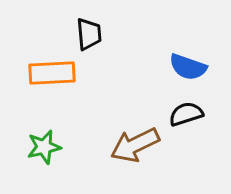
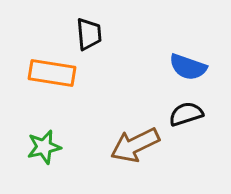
orange rectangle: rotated 12 degrees clockwise
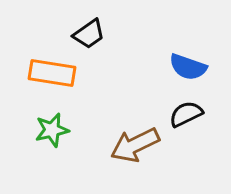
black trapezoid: rotated 60 degrees clockwise
black semicircle: rotated 8 degrees counterclockwise
green star: moved 8 px right, 17 px up
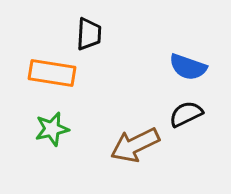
black trapezoid: rotated 52 degrees counterclockwise
green star: moved 1 px up
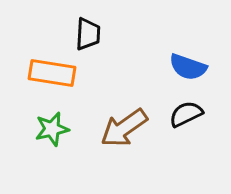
black trapezoid: moved 1 px left
brown arrow: moved 11 px left, 17 px up; rotated 9 degrees counterclockwise
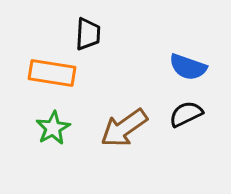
green star: moved 1 px right, 1 px up; rotated 16 degrees counterclockwise
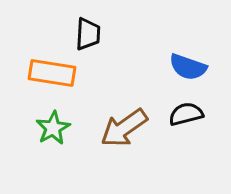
black semicircle: rotated 12 degrees clockwise
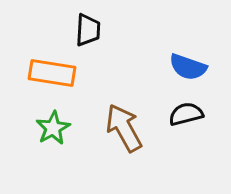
black trapezoid: moved 4 px up
brown arrow: rotated 96 degrees clockwise
